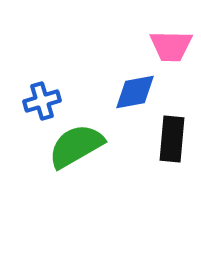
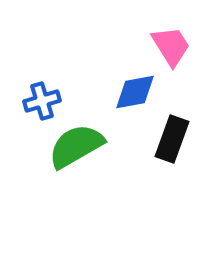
pink trapezoid: rotated 123 degrees counterclockwise
black rectangle: rotated 15 degrees clockwise
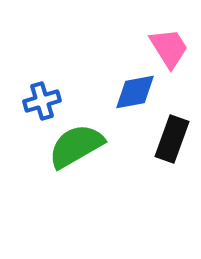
pink trapezoid: moved 2 px left, 2 px down
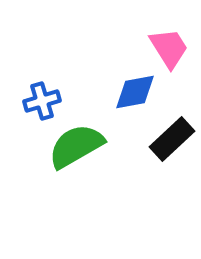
black rectangle: rotated 27 degrees clockwise
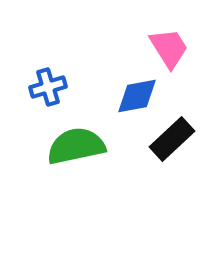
blue diamond: moved 2 px right, 4 px down
blue cross: moved 6 px right, 14 px up
green semicircle: rotated 18 degrees clockwise
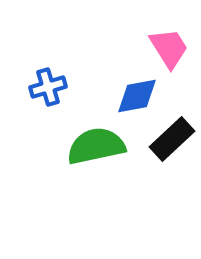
green semicircle: moved 20 px right
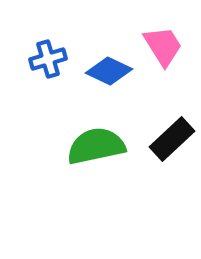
pink trapezoid: moved 6 px left, 2 px up
blue cross: moved 28 px up
blue diamond: moved 28 px left, 25 px up; rotated 36 degrees clockwise
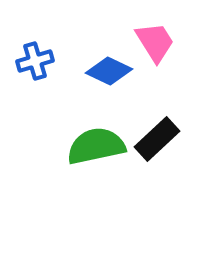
pink trapezoid: moved 8 px left, 4 px up
blue cross: moved 13 px left, 2 px down
black rectangle: moved 15 px left
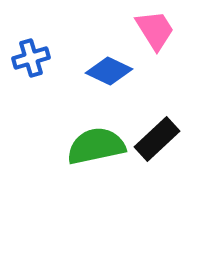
pink trapezoid: moved 12 px up
blue cross: moved 4 px left, 3 px up
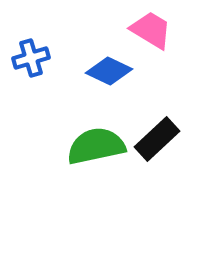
pink trapezoid: moved 4 px left; rotated 27 degrees counterclockwise
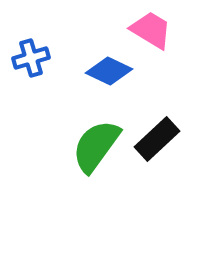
green semicircle: rotated 42 degrees counterclockwise
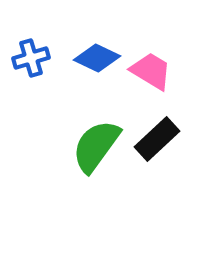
pink trapezoid: moved 41 px down
blue diamond: moved 12 px left, 13 px up
